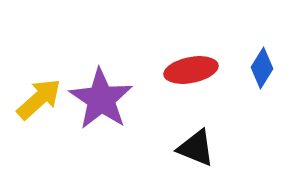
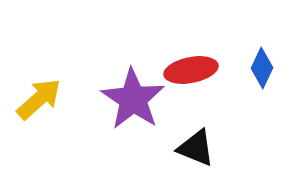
blue diamond: rotated 6 degrees counterclockwise
purple star: moved 32 px right
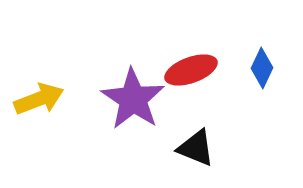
red ellipse: rotated 9 degrees counterclockwise
yellow arrow: rotated 21 degrees clockwise
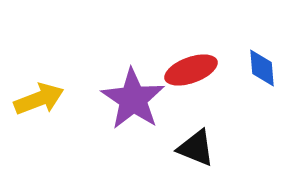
blue diamond: rotated 30 degrees counterclockwise
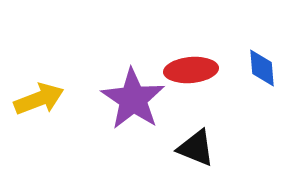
red ellipse: rotated 15 degrees clockwise
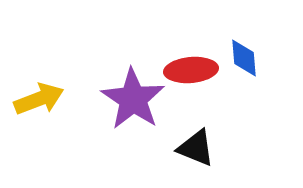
blue diamond: moved 18 px left, 10 px up
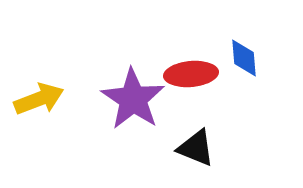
red ellipse: moved 4 px down
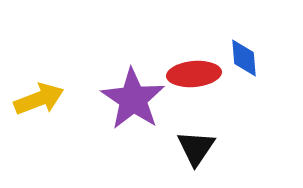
red ellipse: moved 3 px right
black triangle: rotated 42 degrees clockwise
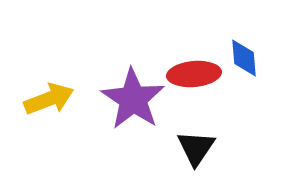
yellow arrow: moved 10 px right
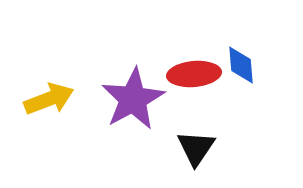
blue diamond: moved 3 px left, 7 px down
purple star: rotated 10 degrees clockwise
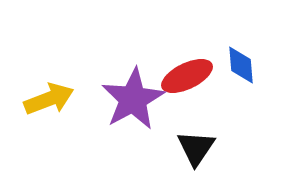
red ellipse: moved 7 px left, 2 px down; rotated 21 degrees counterclockwise
